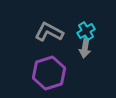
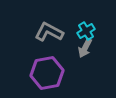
gray arrow: rotated 18 degrees clockwise
purple hexagon: moved 2 px left; rotated 8 degrees clockwise
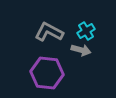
gray arrow: moved 4 px left, 2 px down; rotated 102 degrees counterclockwise
purple hexagon: rotated 16 degrees clockwise
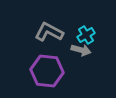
cyan cross: moved 4 px down
purple hexagon: moved 2 px up
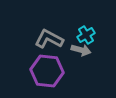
gray L-shape: moved 7 px down
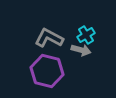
gray L-shape: moved 1 px up
purple hexagon: rotated 8 degrees clockwise
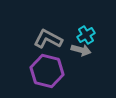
gray L-shape: moved 1 px left, 1 px down
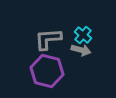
cyan cross: moved 3 px left; rotated 18 degrees counterclockwise
gray L-shape: rotated 32 degrees counterclockwise
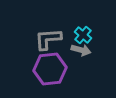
purple hexagon: moved 3 px right, 2 px up; rotated 20 degrees counterclockwise
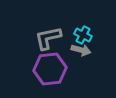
cyan cross: rotated 12 degrees counterclockwise
gray L-shape: moved 1 px up; rotated 8 degrees counterclockwise
